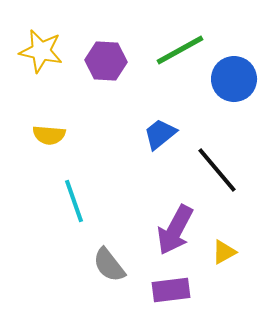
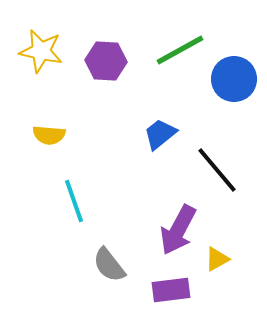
purple arrow: moved 3 px right
yellow triangle: moved 7 px left, 7 px down
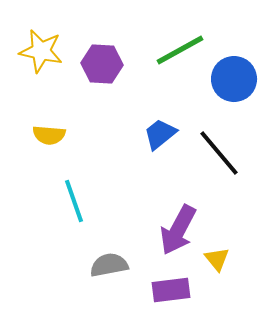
purple hexagon: moved 4 px left, 3 px down
black line: moved 2 px right, 17 px up
yellow triangle: rotated 40 degrees counterclockwise
gray semicircle: rotated 117 degrees clockwise
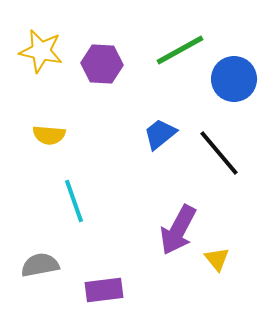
gray semicircle: moved 69 px left
purple rectangle: moved 67 px left
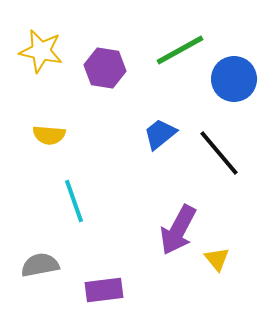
purple hexagon: moved 3 px right, 4 px down; rotated 6 degrees clockwise
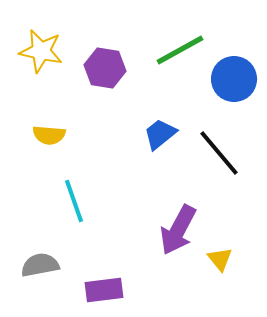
yellow triangle: moved 3 px right
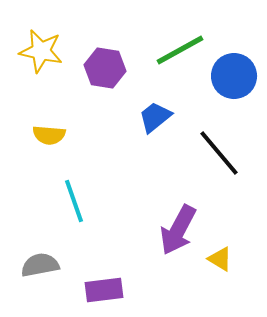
blue circle: moved 3 px up
blue trapezoid: moved 5 px left, 17 px up
yellow triangle: rotated 20 degrees counterclockwise
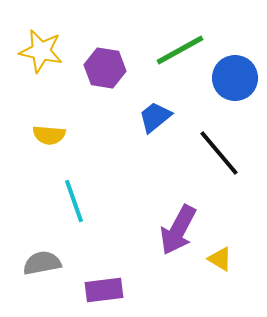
blue circle: moved 1 px right, 2 px down
gray semicircle: moved 2 px right, 2 px up
